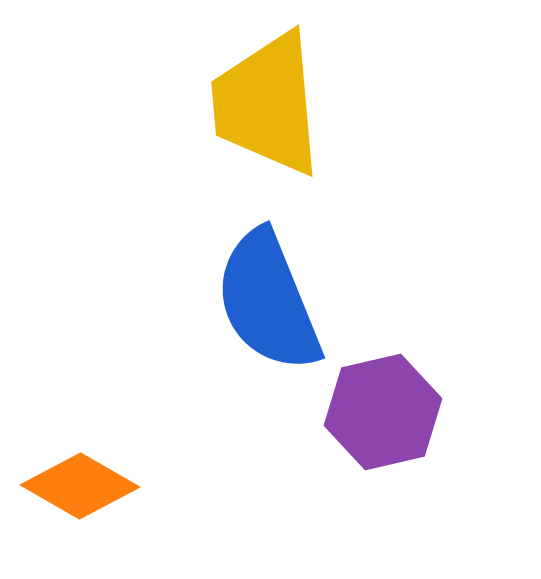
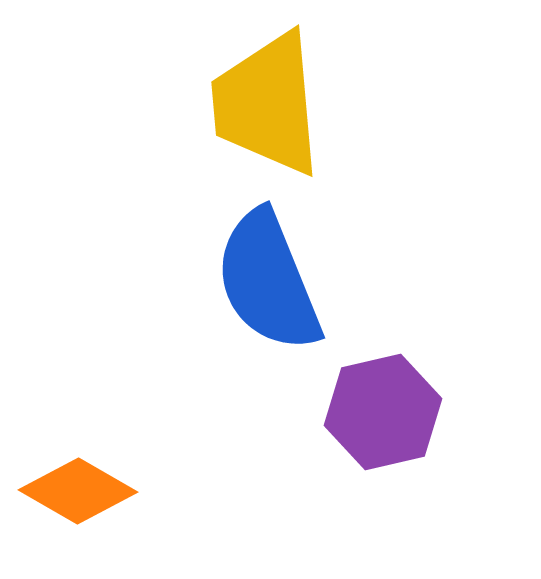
blue semicircle: moved 20 px up
orange diamond: moved 2 px left, 5 px down
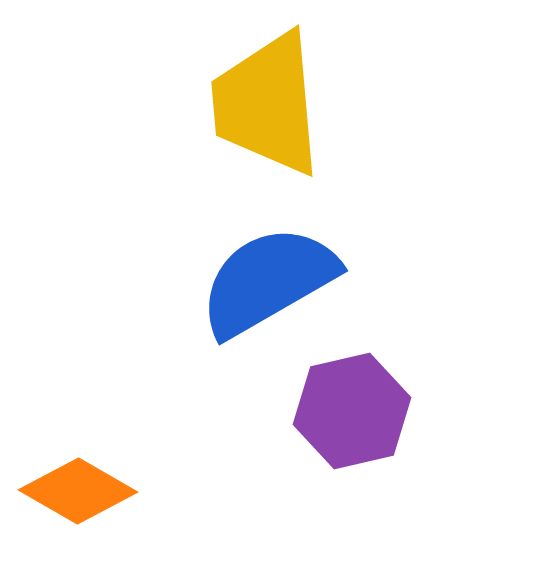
blue semicircle: rotated 82 degrees clockwise
purple hexagon: moved 31 px left, 1 px up
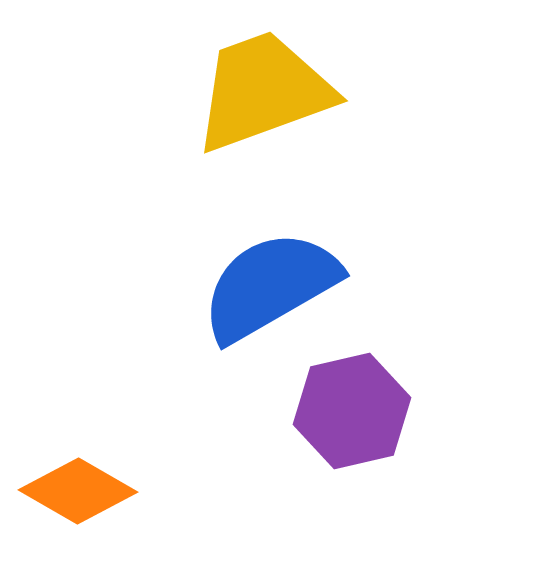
yellow trapezoid: moved 4 px left, 13 px up; rotated 75 degrees clockwise
blue semicircle: moved 2 px right, 5 px down
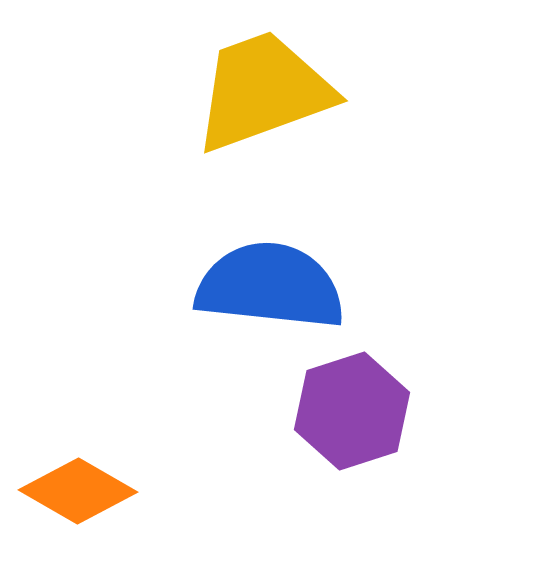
blue semicircle: rotated 36 degrees clockwise
purple hexagon: rotated 5 degrees counterclockwise
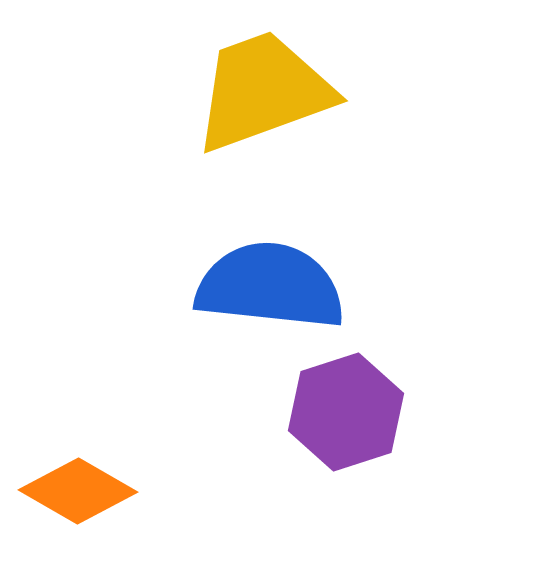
purple hexagon: moved 6 px left, 1 px down
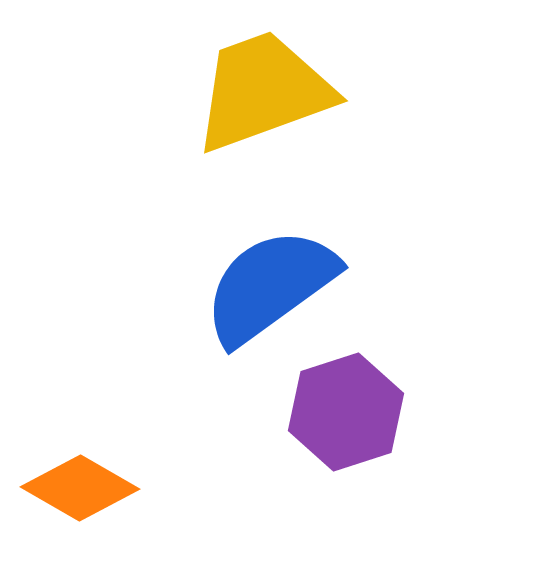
blue semicircle: rotated 42 degrees counterclockwise
orange diamond: moved 2 px right, 3 px up
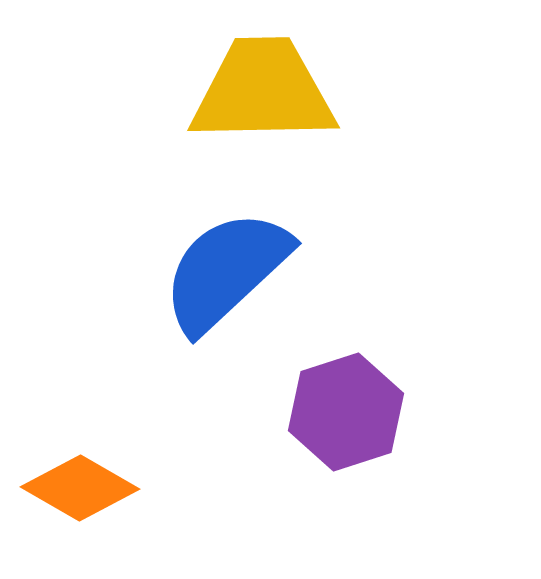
yellow trapezoid: rotated 19 degrees clockwise
blue semicircle: moved 44 px left, 15 px up; rotated 7 degrees counterclockwise
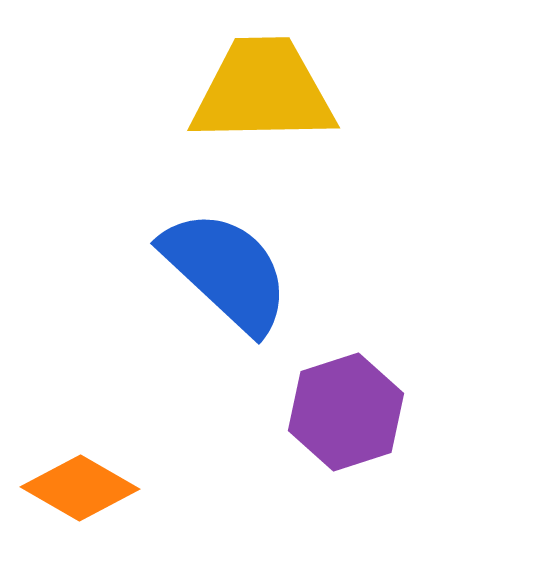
blue semicircle: rotated 86 degrees clockwise
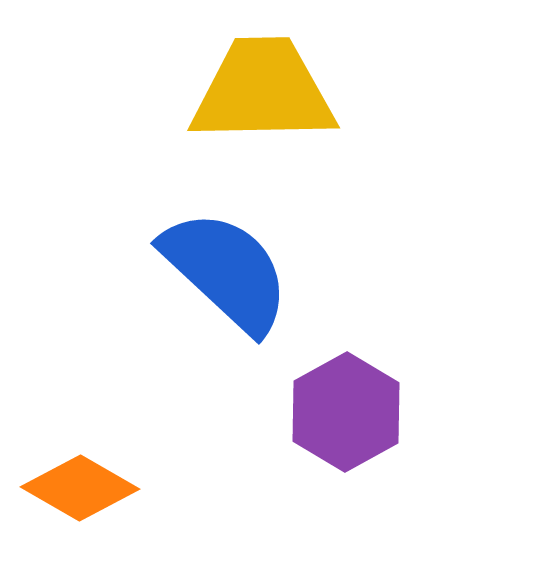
purple hexagon: rotated 11 degrees counterclockwise
